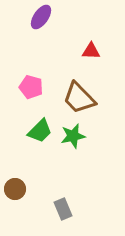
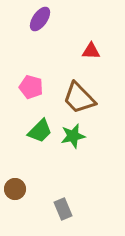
purple ellipse: moved 1 px left, 2 px down
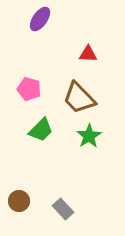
red triangle: moved 3 px left, 3 px down
pink pentagon: moved 2 px left, 2 px down
green trapezoid: moved 1 px right, 1 px up
green star: moved 16 px right; rotated 20 degrees counterclockwise
brown circle: moved 4 px right, 12 px down
gray rectangle: rotated 20 degrees counterclockwise
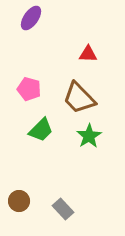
purple ellipse: moved 9 px left, 1 px up
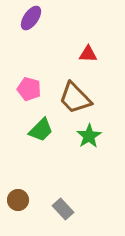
brown trapezoid: moved 4 px left
brown circle: moved 1 px left, 1 px up
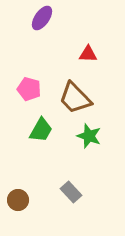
purple ellipse: moved 11 px right
green trapezoid: rotated 16 degrees counterclockwise
green star: rotated 20 degrees counterclockwise
gray rectangle: moved 8 px right, 17 px up
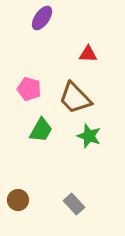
gray rectangle: moved 3 px right, 12 px down
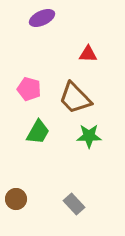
purple ellipse: rotated 30 degrees clockwise
green trapezoid: moved 3 px left, 2 px down
green star: rotated 20 degrees counterclockwise
brown circle: moved 2 px left, 1 px up
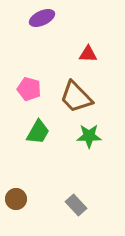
brown trapezoid: moved 1 px right, 1 px up
gray rectangle: moved 2 px right, 1 px down
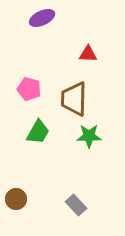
brown trapezoid: moved 2 px left, 2 px down; rotated 45 degrees clockwise
